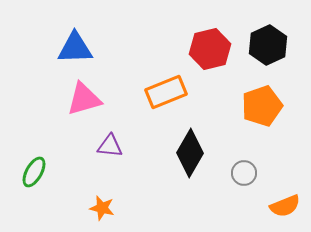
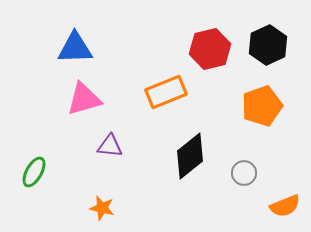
black diamond: moved 3 px down; rotated 21 degrees clockwise
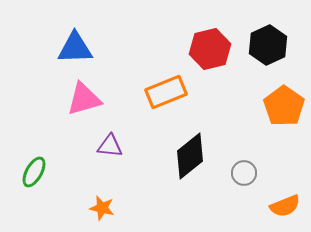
orange pentagon: moved 22 px right; rotated 18 degrees counterclockwise
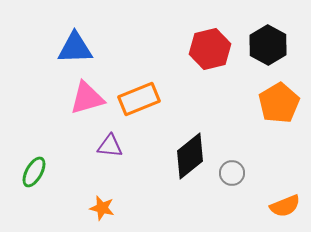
black hexagon: rotated 6 degrees counterclockwise
orange rectangle: moved 27 px left, 7 px down
pink triangle: moved 3 px right, 1 px up
orange pentagon: moved 5 px left, 3 px up; rotated 6 degrees clockwise
gray circle: moved 12 px left
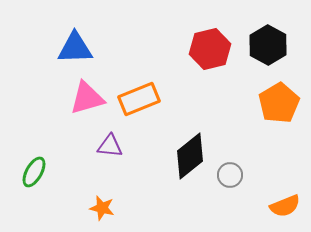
gray circle: moved 2 px left, 2 px down
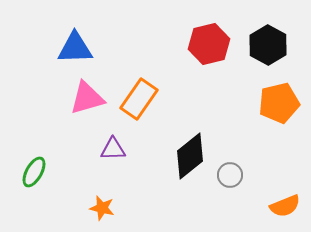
red hexagon: moved 1 px left, 5 px up
orange rectangle: rotated 33 degrees counterclockwise
orange pentagon: rotated 18 degrees clockwise
purple triangle: moved 3 px right, 3 px down; rotated 8 degrees counterclockwise
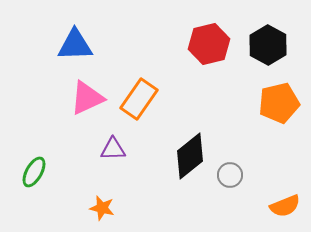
blue triangle: moved 3 px up
pink triangle: rotated 9 degrees counterclockwise
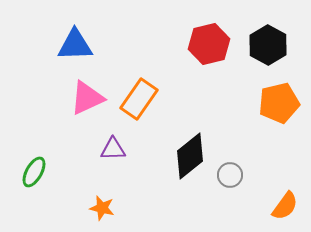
orange semicircle: rotated 32 degrees counterclockwise
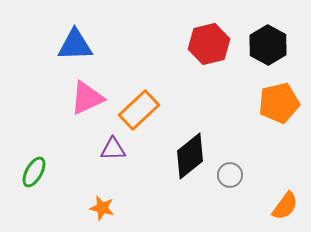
orange rectangle: moved 11 px down; rotated 12 degrees clockwise
